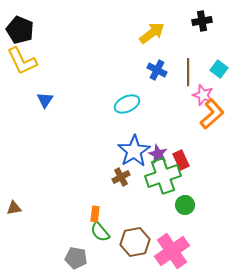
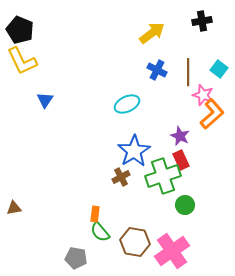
purple star: moved 22 px right, 18 px up
brown hexagon: rotated 20 degrees clockwise
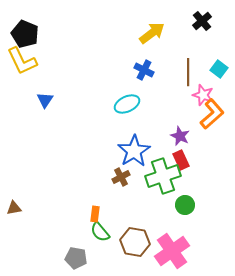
black cross: rotated 30 degrees counterclockwise
black pentagon: moved 5 px right, 4 px down
blue cross: moved 13 px left
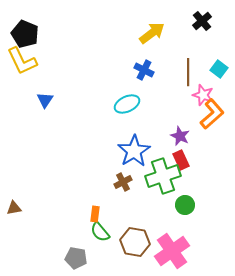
brown cross: moved 2 px right, 5 px down
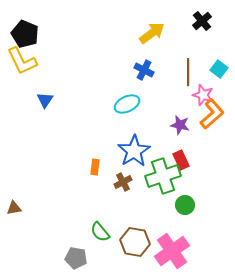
purple star: moved 11 px up; rotated 12 degrees counterclockwise
orange rectangle: moved 47 px up
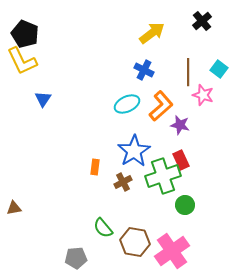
blue triangle: moved 2 px left, 1 px up
orange L-shape: moved 51 px left, 8 px up
green semicircle: moved 3 px right, 4 px up
gray pentagon: rotated 15 degrees counterclockwise
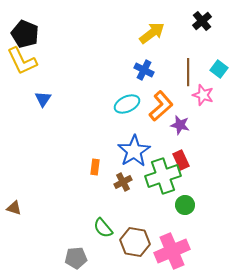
brown triangle: rotated 28 degrees clockwise
pink cross: rotated 12 degrees clockwise
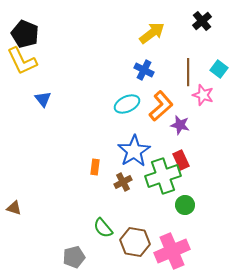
blue triangle: rotated 12 degrees counterclockwise
gray pentagon: moved 2 px left, 1 px up; rotated 10 degrees counterclockwise
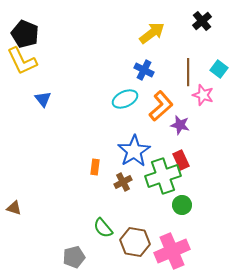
cyan ellipse: moved 2 px left, 5 px up
green circle: moved 3 px left
